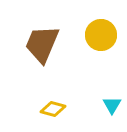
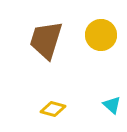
brown trapezoid: moved 4 px right, 4 px up; rotated 6 degrees counterclockwise
cyan triangle: rotated 18 degrees counterclockwise
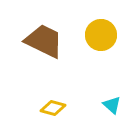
brown trapezoid: moved 2 px left, 1 px down; rotated 99 degrees clockwise
yellow diamond: moved 1 px up
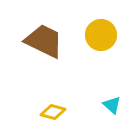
yellow diamond: moved 4 px down
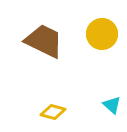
yellow circle: moved 1 px right, 1 px up
